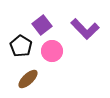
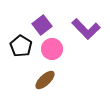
purple L-shape: moved 1 px right
pink circle: moved 2 px up
brown ellipse: moved 17 px right, 1 px down
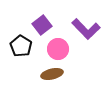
pink circle: moved 6 px right
brown ellipse: moved 7 px right, 6 px up; rotated 30 degrees clockwise
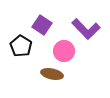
purple square: rotated 18 degrees counterclockwise
pink circle: moved 6 px right, 2 px down
brown ellipse: rotated 25 degrees clockwise
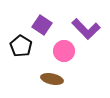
brown ellipse: moved 5 px down
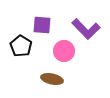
purple square: rotated 30 degrees counterclockwise
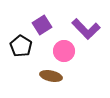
purple square: rotated 36 degrees counterclockwise
brown ellipse: moved 1 px left, 3 px up
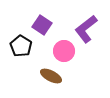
purple square: rotated 24 degrees counterclockwise
purple L-shape: rotated 96 degrees clockwise
brown ellipse: rotated 15 degrees clockwise
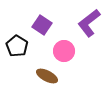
purple L-shape: moved 3 px right, 6 px up
black pentagon: moved 4 px left
brown ellipse: moved 4 px left
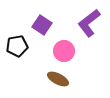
black pentagon: rotated 30 degrees clockwise
brown ellipse: moved 11 px right, 3 px down
